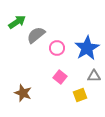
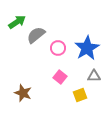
pink circle: moved 1 px right
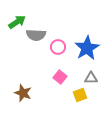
gray semicircle: rotated 138 degrees counterclockwise
pink circle: moved 1 px up
gray triangle: moved 3 px left, 2 px down
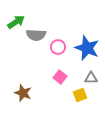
green arrow: moved 1 px left
blue star: rotated 20 degrees counterclockwise
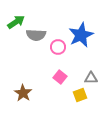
blue star: moved 6 px left, 13 px up; rotated 25 degrees clockwise
brown star: rotated 12 degrees clockwise
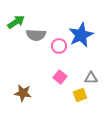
pink circle: moved 1 px right, 1 px up
brown star: rotated 24 degrees counterclockwise
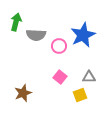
green arrow: rotated 42 degrees counterclockwise
blue star: moved 2 px right
gray triangle: moved 2 px left, 1 px up
brown star: rotated 30 degrees counterclockwise
